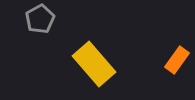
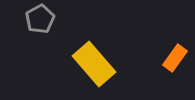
orange rectangle: moved 2 px left, 2 px up
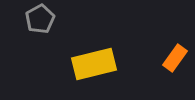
yellow rectangle: rotated 63 degrees counterclockwise
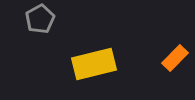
orange rectangle: rotated 8 degrees clockwise
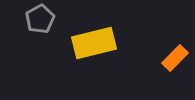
yellow rectangle: moved 21 px up
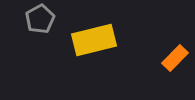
yellow rectangle: moved 3 px up
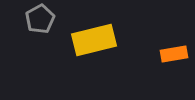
orange rectangle: moved 1 px left, 4 px up; rotated 36 degrees clockwise
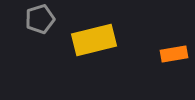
gray pentagon: rotated 12 degrees clockwise
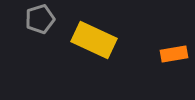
yellow rectangle: rotated 39 degrees clockwise
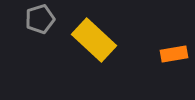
yellow rectangle: rotated 18 degrees clockwise
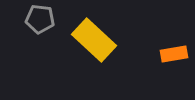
gray pentagon: rotated 24 degrees clockwise
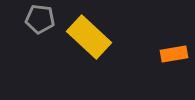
yellow rectangle: moved 5 px left, 3 px up
